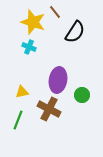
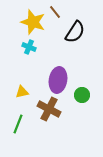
green line: moved 4 px down
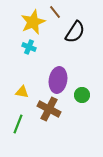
yellow star: rotated 30 degrees clockwise
yellow triangle: rotated 24 degrees clockwise
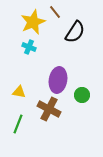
yellow triangle: moved 3 px left
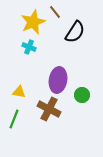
green line: moved 4 px left, 5 px up
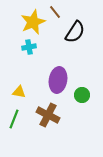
cyan cross: rotated 32 degrees counterclockwise
brown cross: moved 1 px left, 6 px down
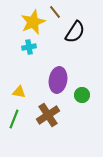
brown cross: rotated 30 degrees clockwise
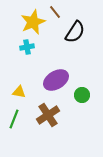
cyan cross: moved 2 px left
purple ellipse: moved 2 px left; rotated 50 degrees clockwise
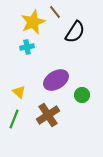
yellow triangle: rotated 32 degrees clockwise
